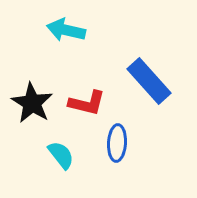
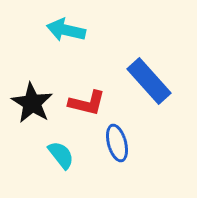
blue ellipse: rotated 18 degrees counterclockwise
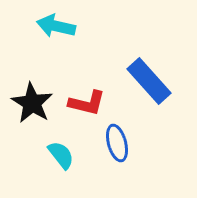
cyan arrow: moved 10 px left, 4 px up
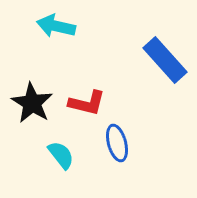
blue rectangle: moved 16 px right, 21 px up
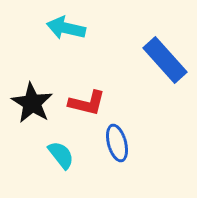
cyan arrow: moved 10 px right, 2 px down
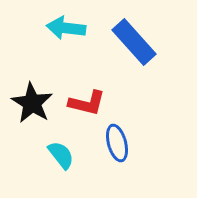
cyan arrow: rotated 6 degrees counterclockwise
blue rectangle: moved 31 px left, 18 px up
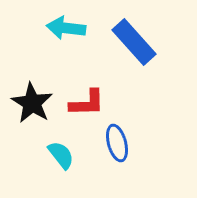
red L-shape: rotated 15 degrees counterclockwise
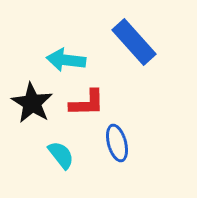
cyan arrow: moved 32 px down
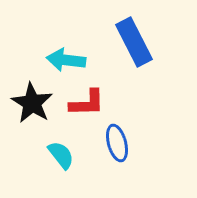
blue rectangle: rotated 15 degrees clockwise
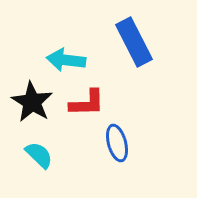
black star: moved 1 px up
cyan semicircle: moved 22 px left; rotated 8 degrees counterclockwise
